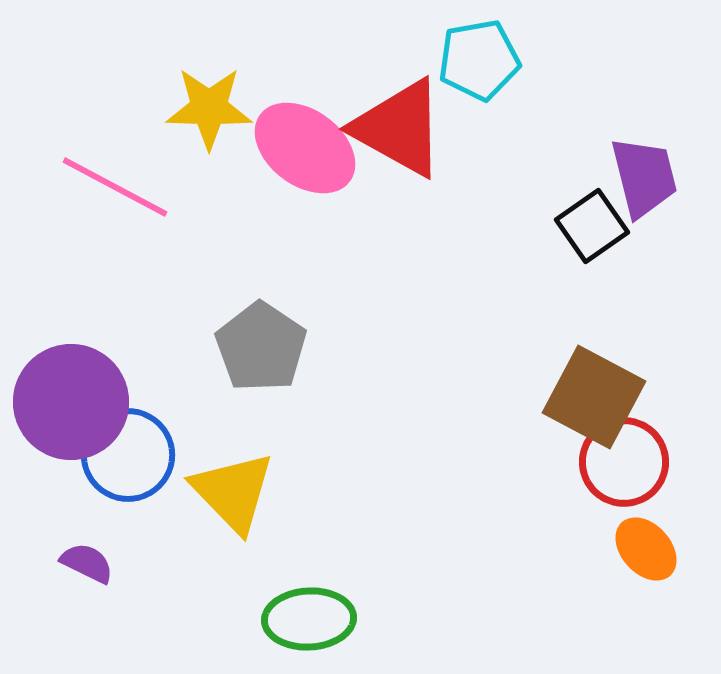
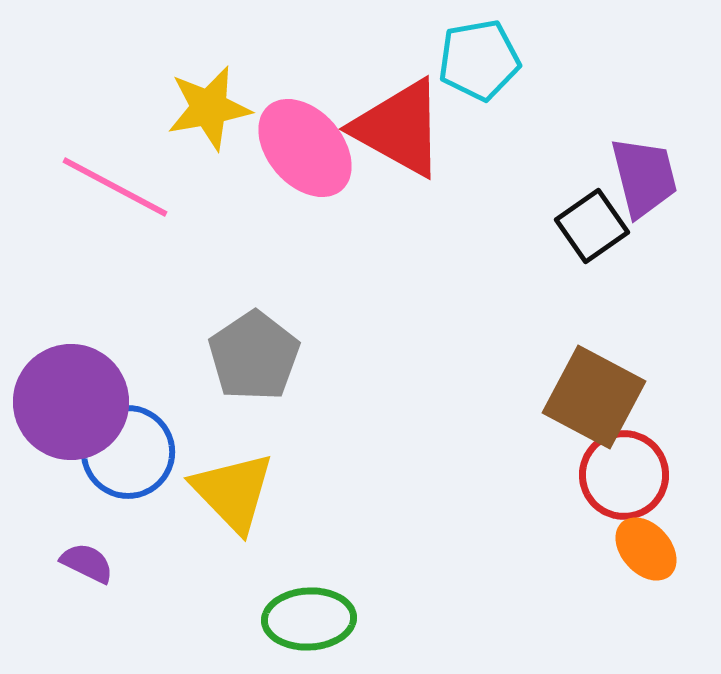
yellow star: rotated 12 degrees counterclockwise
pink ellipse: rotated 12 degrees clockwise
gray pentagon: moved 7 px left, 9 px down; rotated 4 degrees clockwise
blue circle: moved 3 px up
red circle: moved 13 px down
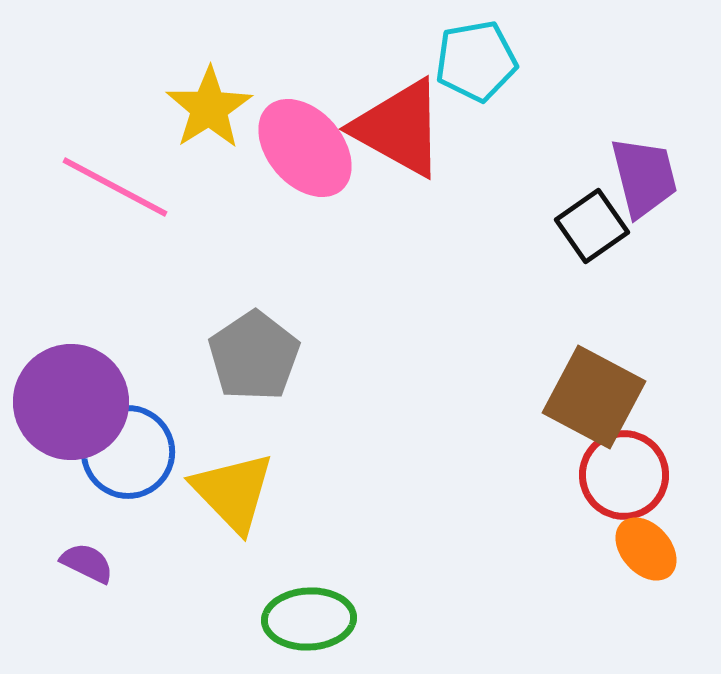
cyan pentagon: moved 3 px left, 1 px down
yellow star: rotated 22 degrees counterclockwise
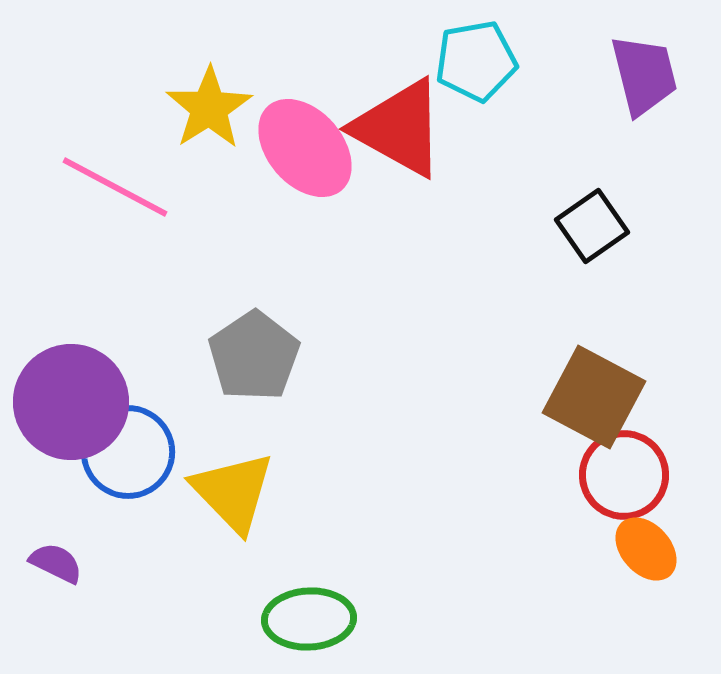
purple trapezoid: moved 102 px up
purple semicircle: moved 31 px left
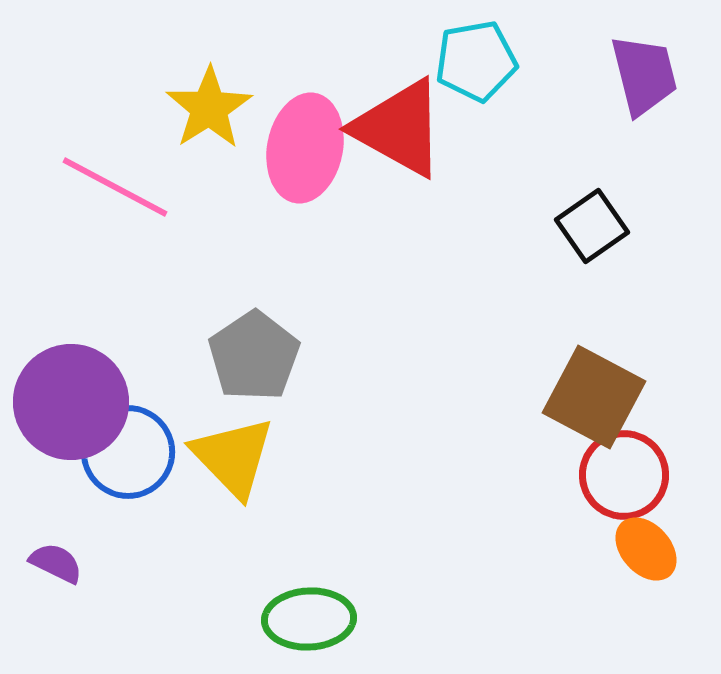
pink ellipse: rotated 52 degrees clockwise
yellow triangle: moved 35 px up
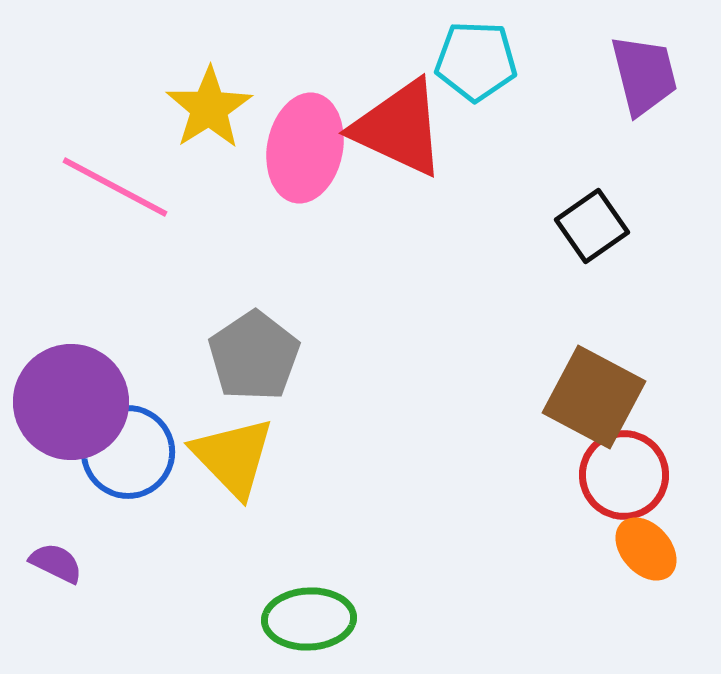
cyan pentagon: rotated 12 degrees clockwise
red triangle: rotated 4 degrees counterclockwise
